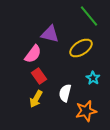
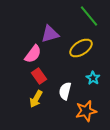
purple triangle: rotated 30 degrees counterclockwise
white semicircle: moved 2 px up
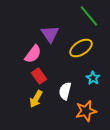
purple triangle: rotated 48 degrees counterclockwise
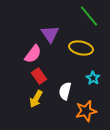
yellow ellipse: rotated 45 degrees clockwise
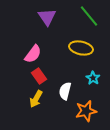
purple triangle: moved 3 px left, 17 px up
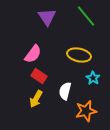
green line: moved 3 px left
yellow ellipse: moved 2 px left, 7 px down
red rectangle: rotated 21 degrees counterclockwise
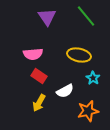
pink semicircle: rotated 48 degrees clockwise
white semicircle: rotated 132 degrees counterclockwise
yellow arrow: moved 3 px right, 4 px down
orange star: moved 2 px right
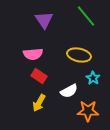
purple triangle: moved 3 px left, 3 px down
white semicircle: moved 4 px right
orange star: rotated 15 degrees clockwise
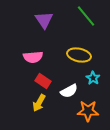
pink semicircle: moved 3 px down
red rectangle: moved 4 px right, 5 px down
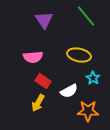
yellow arrow: moved 1 px left
